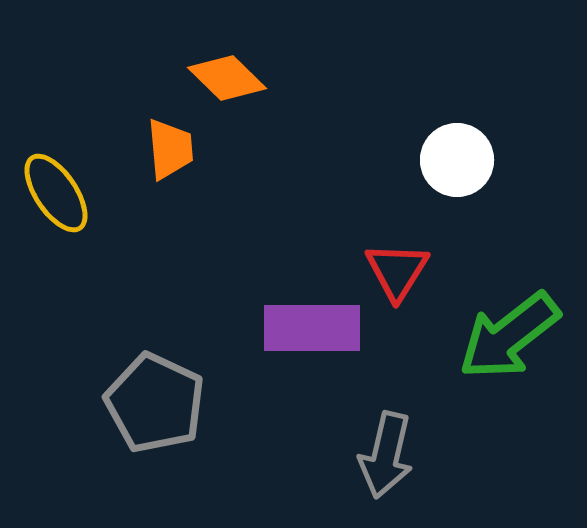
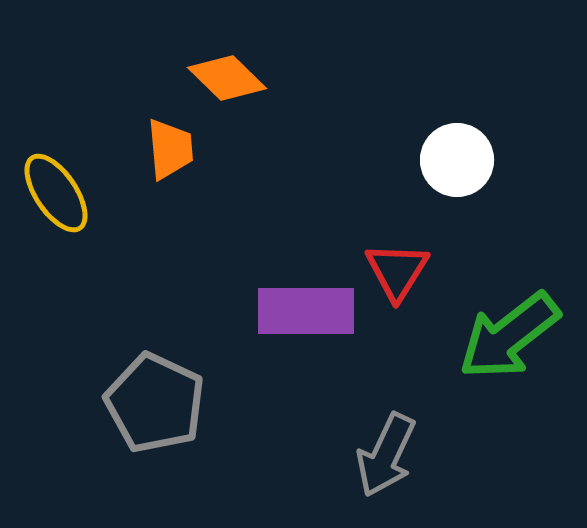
purple rectangle: moved 6 px left, 17 px up
gray arrow: rotated 12 degrees clockwise
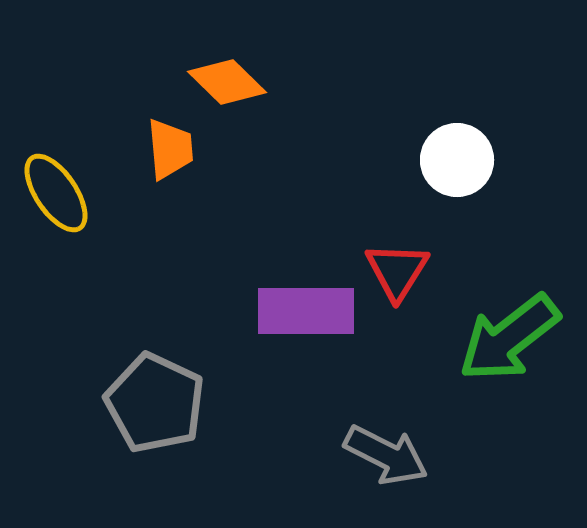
orange diamond: moved 4 px down
green arrow: moved 2 px down
gray arrow: rotated 88 degrees counterclockwise
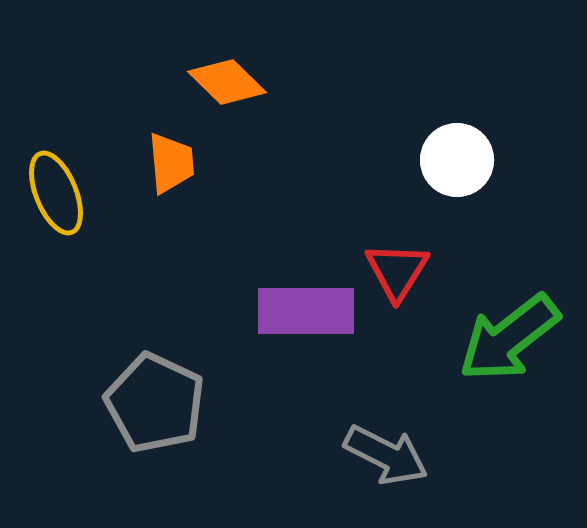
orange trapezoid: moved 1 px right, 14 px down
yellow ellipse: rotated 12 degrees clockwise
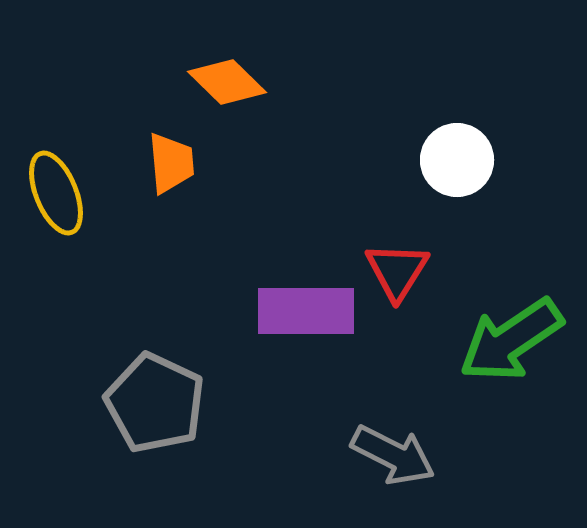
green arrow: moved 2 px right, 2 px down; rotated 4 degrees clockwise
gray arrow: moved 7 px right
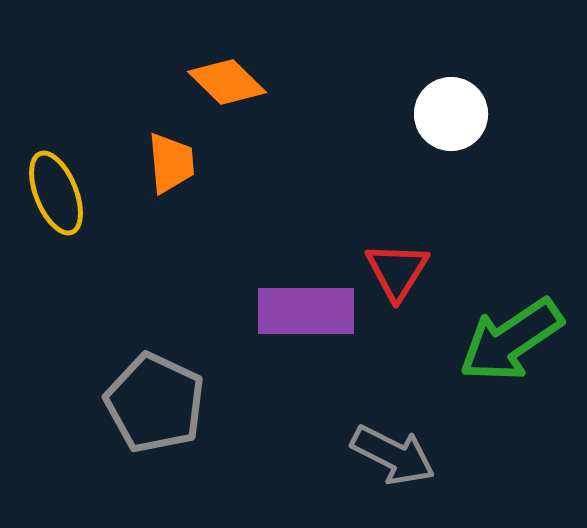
white circle: moved 6 px left, 46 px up
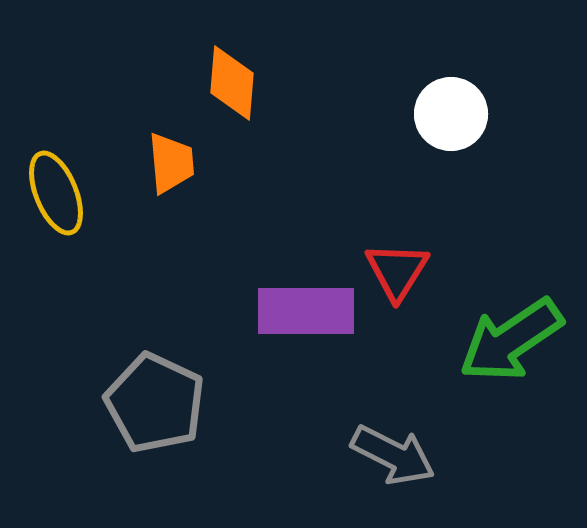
orange diamond: moved 5 px right, 1 px down; rotated 50 degrees clockwise
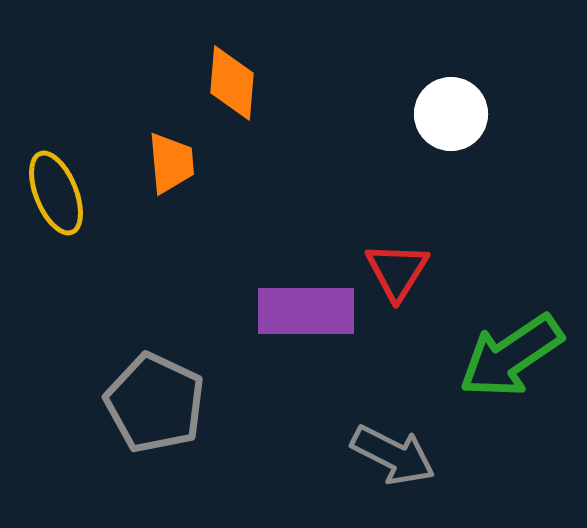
green arrow: moved 16 px down
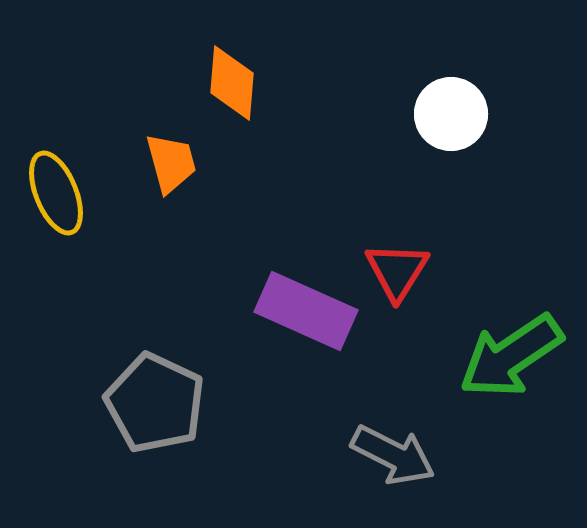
orange trapezoid: rotated 10 degrees counterclockwise
purple rectangle: rotated 24 degrees clockwise
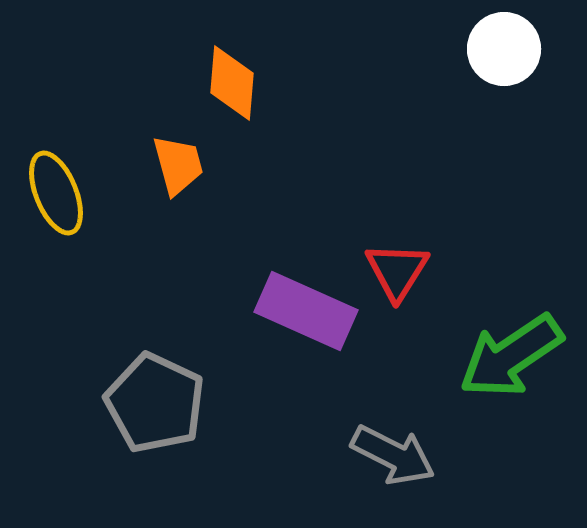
white circle: moved 53 px right, 65 px up
orange trapezoid: moved 7 px right, 2 px down
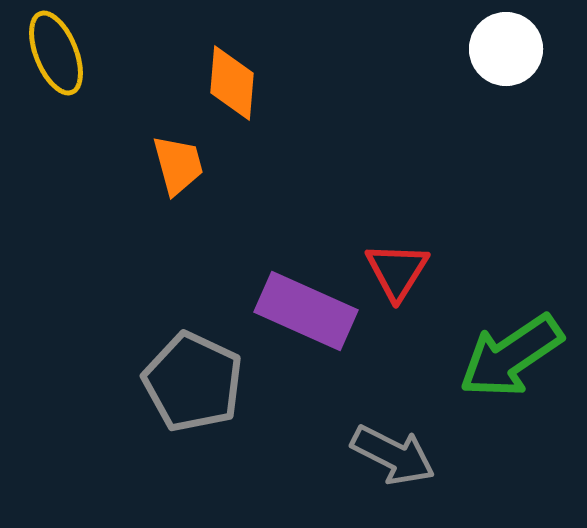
white circle: moved 2 px right
yellow ellipse: moved 140 px up
gray pentagon: moved 38 px right, 21 px up
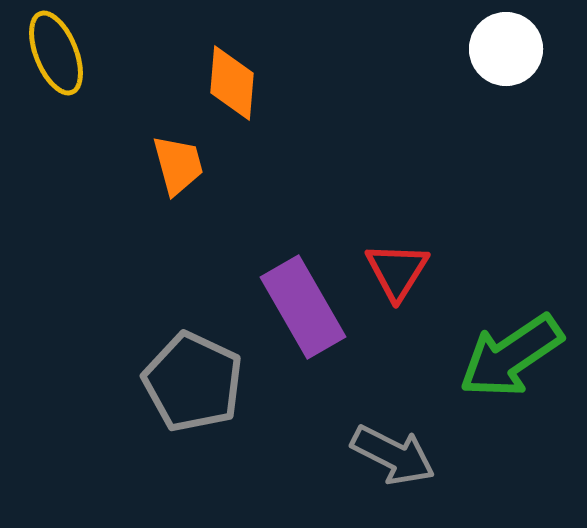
purple rectangle: moved 3 px left, 4 px up; rotated 36 degrees clockwise
